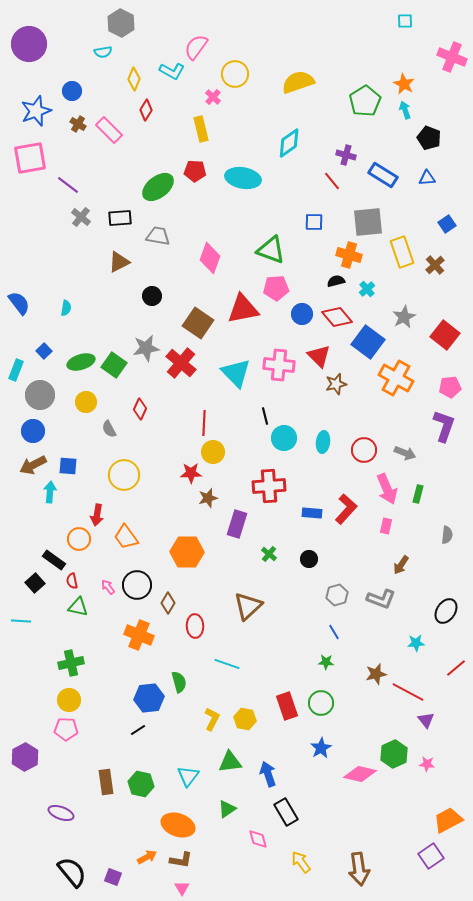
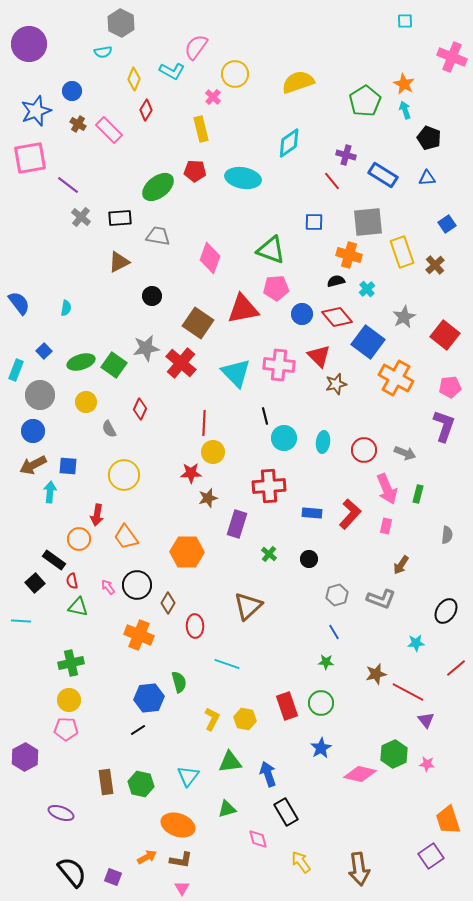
red L-shape at (346, 509): moved 4 px right, 5 px down
green triangle at (227, 809): rotated 18 degrees clockwise
orange trapezoid at (448, 820): rotated 80 degrees counterclockwise
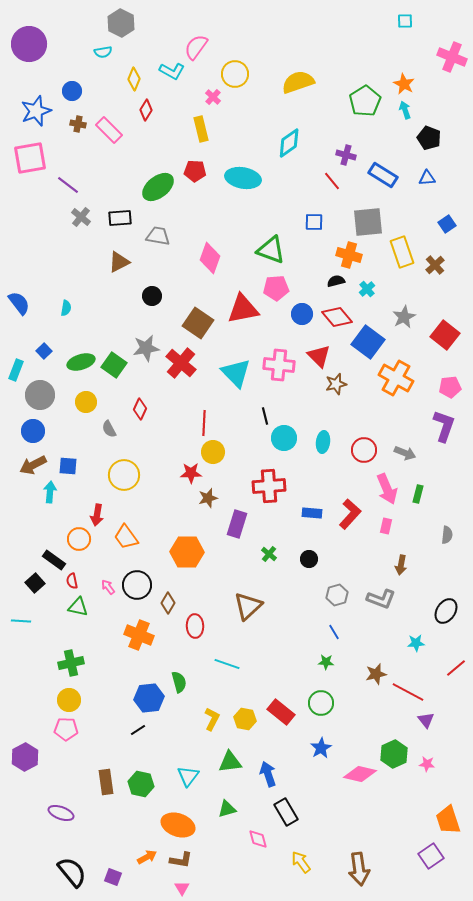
brown cross at (78, 124): rotated 21 degrees counterclockwise
brown arrow at (401, 565): rotated 24 degrees counterclockwise
red rectangle at (287, 706): moved 6 px left, 6 px down; rotated 32 degrees counterclockwise
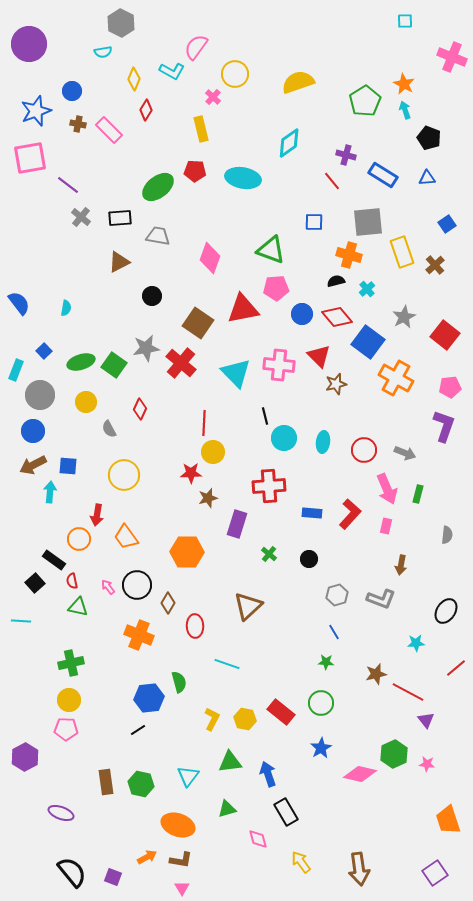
purple square at (431, 856): moved 4 px right, 17 px down
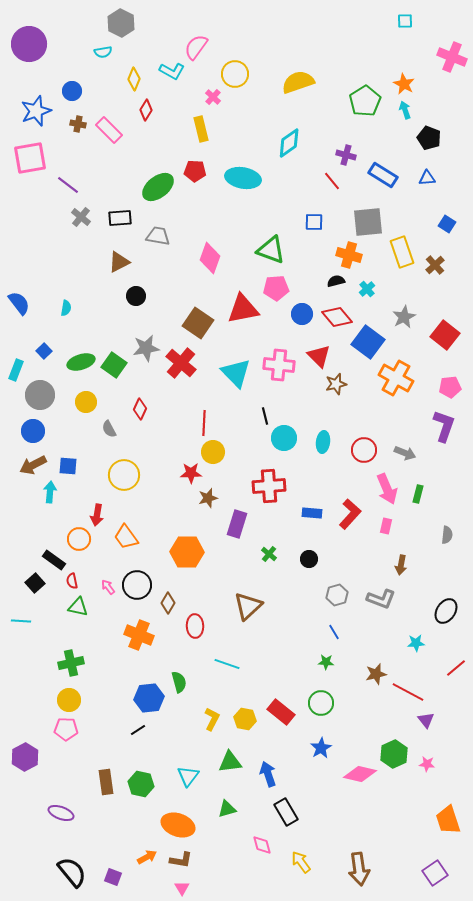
blue square at (447, 224): rotated 24 degrees counterclockwise
black circle at (152, 296): moved 16 px left
pink diamond at (258, 839): moved 4 px right, 6 px down
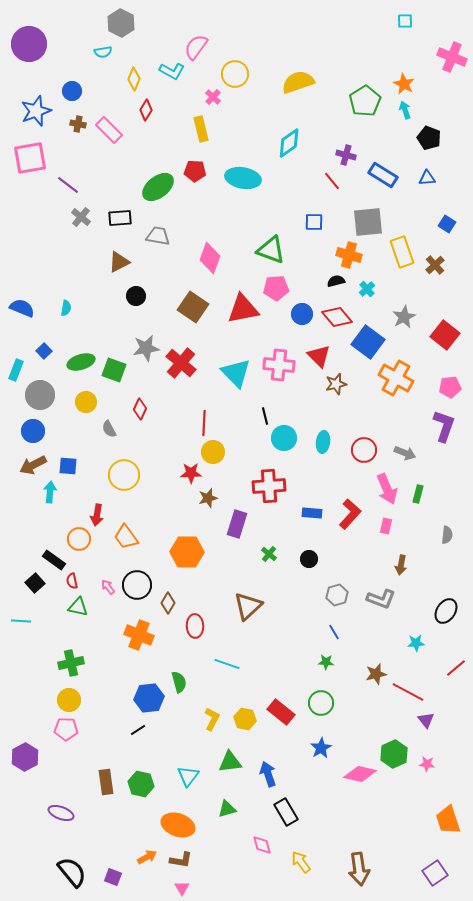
blue semicircle at (19, 303): moved 3 px right, 5 px down; rotated 30 degrees counterclockwise
brown square at (198, 323): moved 5 px left, 16 px up
green square at (114, 365): moved 5 px down; rotated 15 degrees counterclockwise
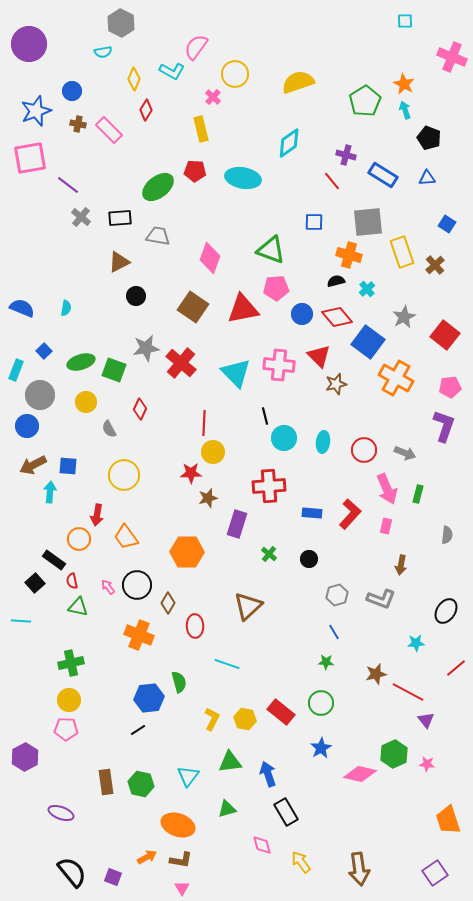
blue circle at (33, 431): moved 6 px left, 5 px up
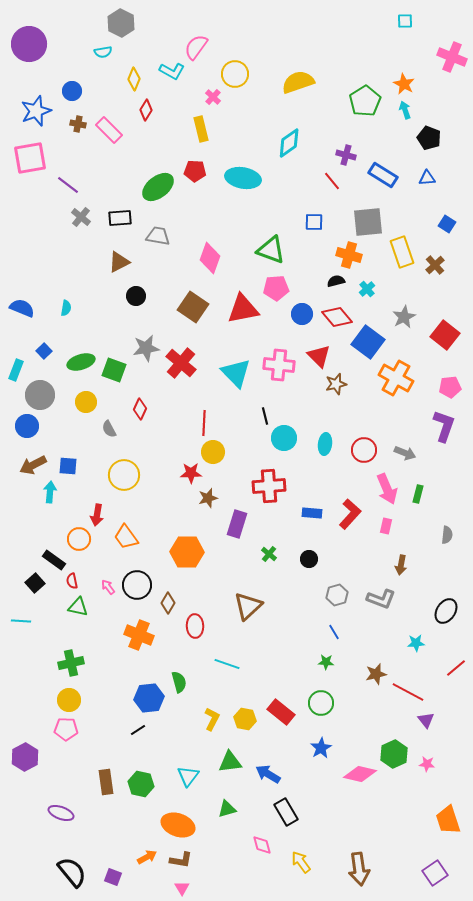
cyan ellipse at (323, 442): moved 2 px right, 2 px down
blue arrow at (268, 774): rotated 40 degrees counterclockwise
